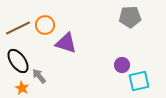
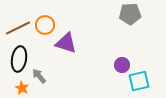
gray pentagon: moved 3 px up
black ellipse: moved 1 px right, 2 px up; rotated 45 degrees clockwise
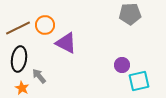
purple triangle: rotated 10 degrees clockwise
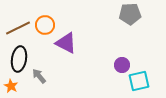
orange star: moved 11 px left, 2 px up
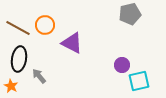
gray pentagon: rotated 10 degrees counterclockwise
brown line: rotated 55 degrees clockwise
purple triangle: moved 6 px right
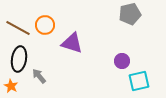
purple triangle: rotated 10 degrees counterclockwise
purple circle: moved 4 px up
